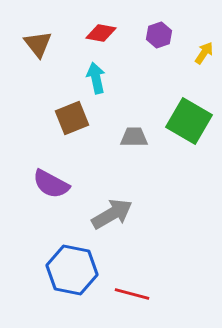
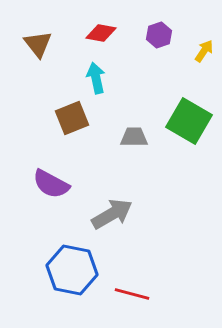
yellow arrow: moved 2 px up
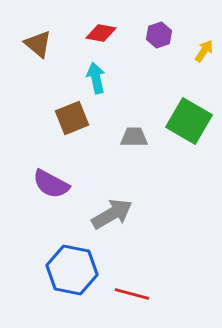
brown triangle: rotated 12 degrees counterclockwise
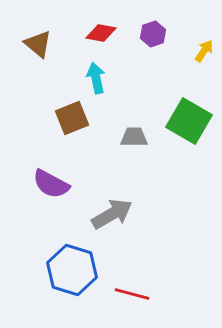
purple hexagon: moved 6 px left, 1 px up
blue hexagon: rotated 6 degrees clockwise
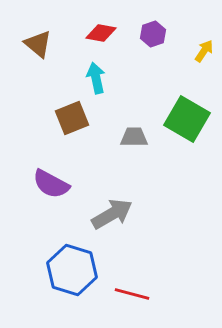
green square: moved 2 px left, 2 px up
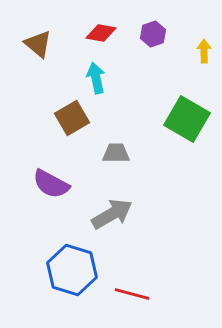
yellow arrow: rotated 35 degrees counterclockwise
brown square: rotated 8 degrees counterclockwise
gray trapezoid: moved 18 px left, 16 px down
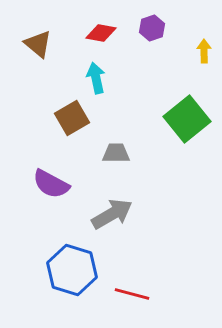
purple hexagon: moved 1 px left, 6 px up
green square: rotated 21 degrees clockwise
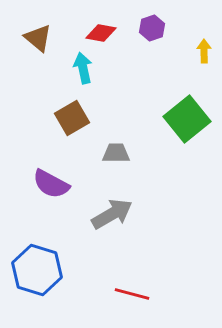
brown triangle: moved 6 px up
cyan arrow: moved 13 px left, 10 px up
blue hexagon: moved 35 px left
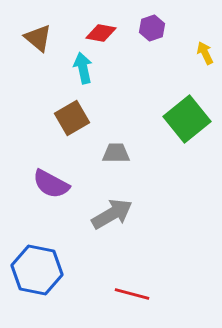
yellow arrow: moved 1 px right, 2 px down; rotated 25 degrees counterclockwise
blue hexagon: rotated 6 degrees counterclockwise
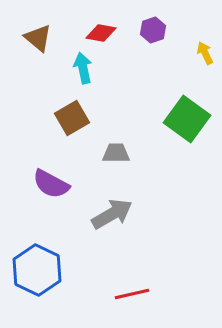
purple hexagon: moved 1 px right, 2 px down
green square: rotated 15 degrees counterclockwise
blue hexagon: rotated 15 degrees clockwise
red line: rotated 28 degrees counterclockwise
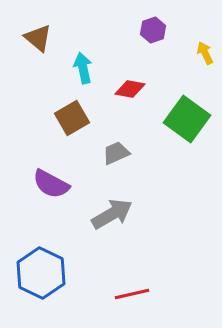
red diamond: moved 29 px right, 56 px down
gray trapezoid: rotated 24 degrees counterclockwise
blue hexagon: moved 4 px right, 3 px down
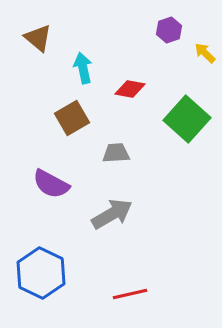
purple hexagon: moved 16 px right
yellow arrow: rotated 20 degrees counterclockwise
green square: rotated 6 degrees clockwise
gray trapezoid: rotated 20 degrees clockwise
red line: moved 2 px left
